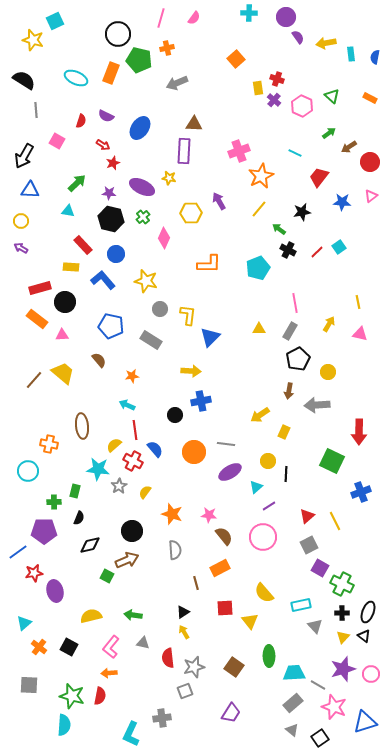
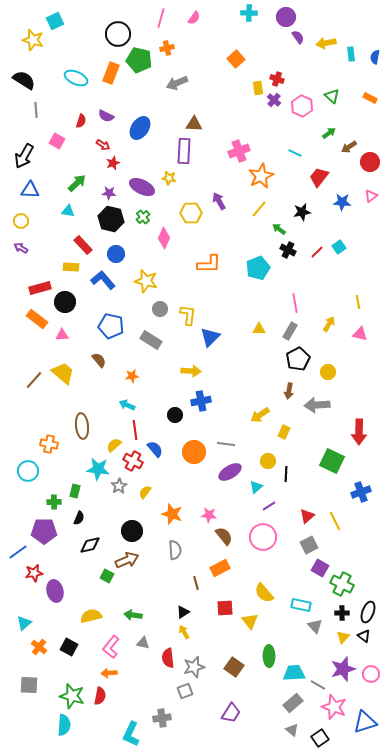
cyan rectangle at (301, 605): rotated 24 degrees clockwise
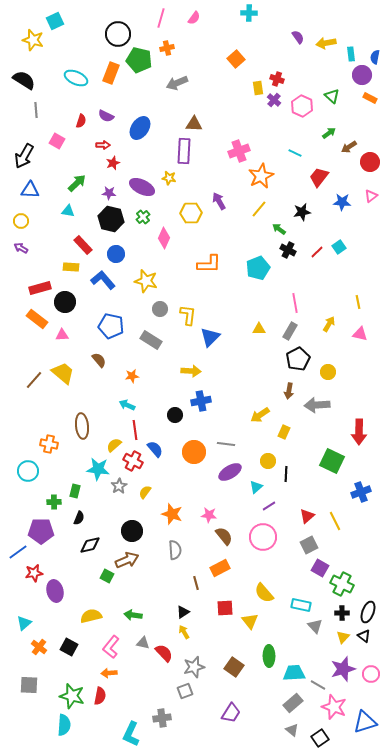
purple circle at (286, 17): moved 76 px right, 58 px down
red arrow at (103, 145): rotated 32 degrees counterclockwise
purple pentagon at (44, 531): moved 3 px left
red semicircle at (168, 658): moved 4 px left, 5 px up; rotated 144 degrees clockwise
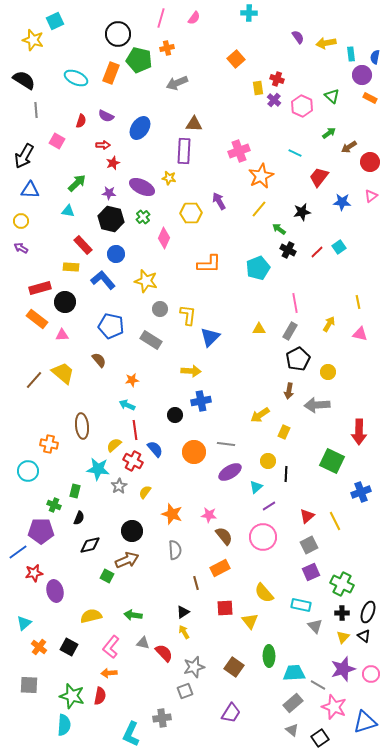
orange star at (132, 376): moved 4 px down
green cross at (54, 502): moved 3 px down; rotated 24 degrees clockwise
purple square at (320, 568): moved 9 px left, 4 px down; rotated 36 degrees clockwise
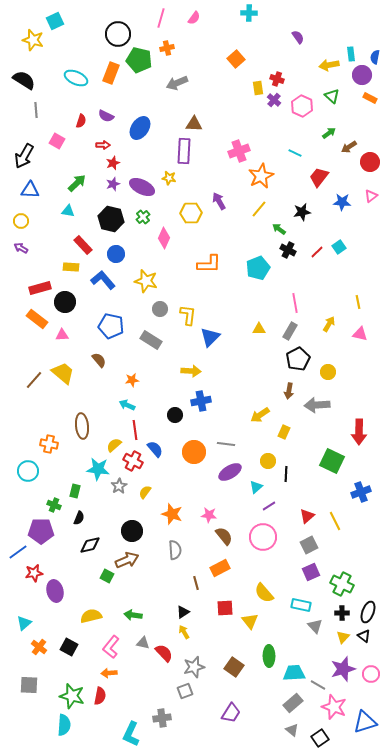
yellow arrow at (326, 43): moved 3 px right, 22 px down
purple star at (109, 193): moved 4 px right, 9 px up; rotated 24 degrees counterclockwise
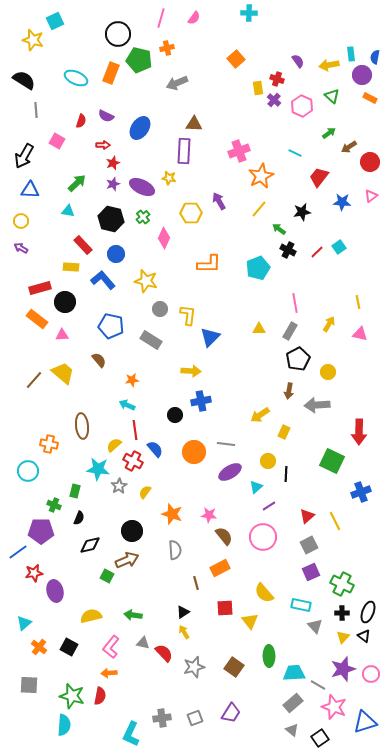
purple semicircle at (298, 37): moved 24 px down
gray square at (185, 691): moved 10 px right, 27 px down
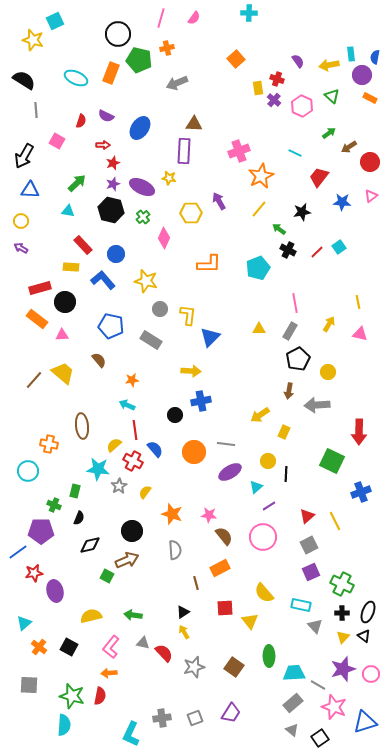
black hexagon at (111, 219): moved 9 px up
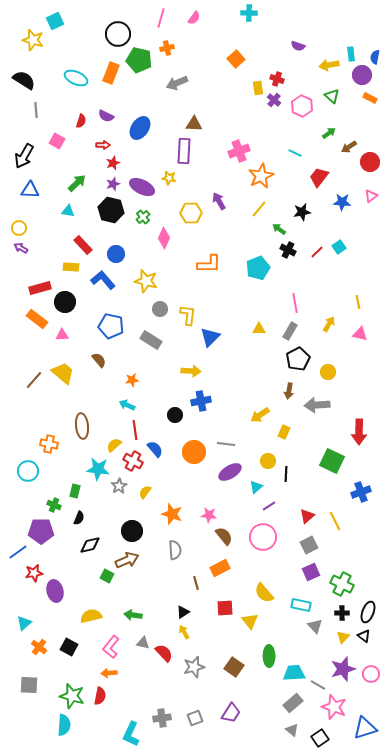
purple semicircle at (298, 61): moved 15 px up; rotated 144 degrees clockwise
yellow circle at (21, 221): moved 2 px left, 7 px down
blue triangle at (365, 722): moved 6 px down
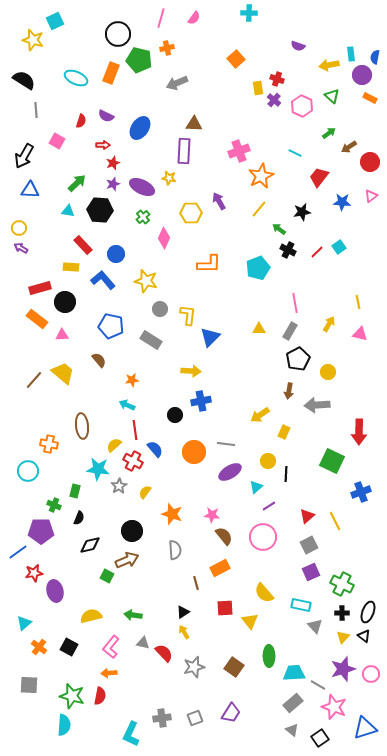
black hexagon at (111, 210): moved 11 px left; rotated 10 degrees counterclockwise
pink star at (209, 515): moved 3 px right
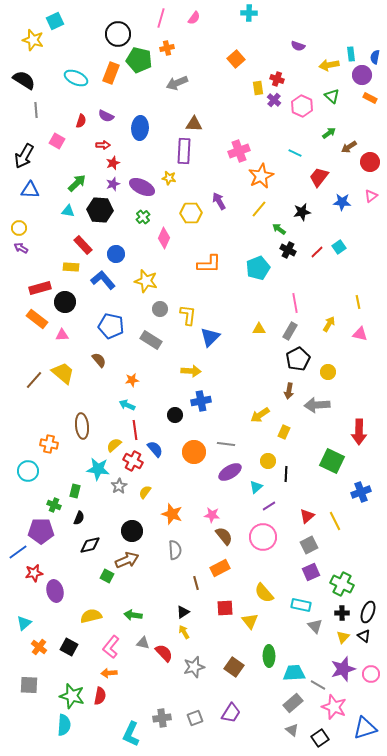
blue ellipse at (140, 128): rotated 30 degrees counterclockwise
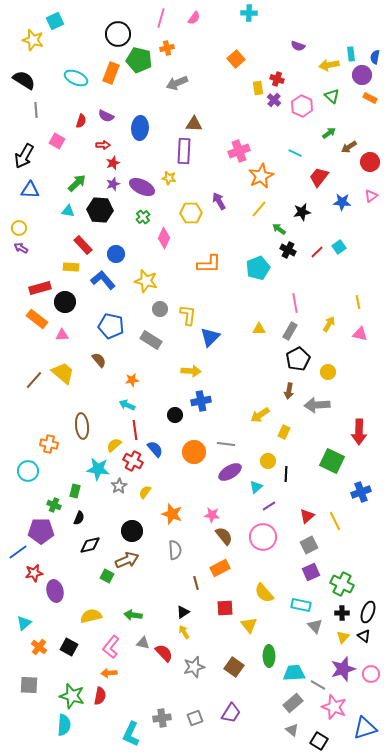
yellow triangle at (250, 621): moved 1 px left, 4 px down
black square at (320, 738): moved 1 px left, 3 px down; rotated 24 degrees counterclockwise
